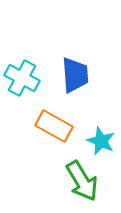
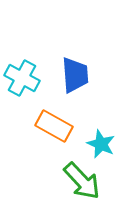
cyan star: moved 3 px down
green arrow: rotated 12 degrees counterclockwise
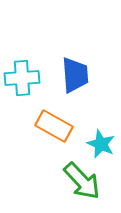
cyan cross: rotated 32 degrees counterclockwise
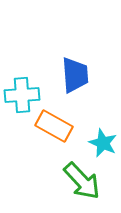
cyan cross: moved 17 px down
cyan star: moved 2 px right, 1 px up
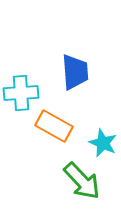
blue trapezoid: moved 3 px up
cyan cross: moved 1 px left, 2 px up
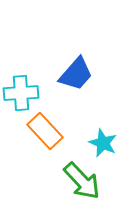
blue trapezoid: moved 1 px right, 2 px down; rotated 45 degrees clockwise
orange rectangle: moved 9 px left, 5 px down; rotated 18 degrees clockwise
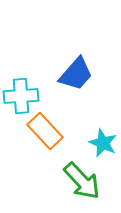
cyan cross: moved 3 px down
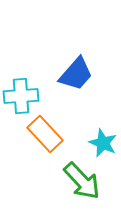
orange rectangle: moved 3 px down
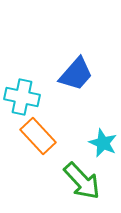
cyan cross: moved 1 px right, 1 px down; rotated 16 degrees clockwise
orange rectangle: moved 7 px left, 2 px down
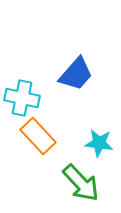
cyan cross: moved 1 px down
cyan star: moved 4 px left; rotated 16 degrees counterclockwise
green arrow: moved 1 px left, 2 px down
